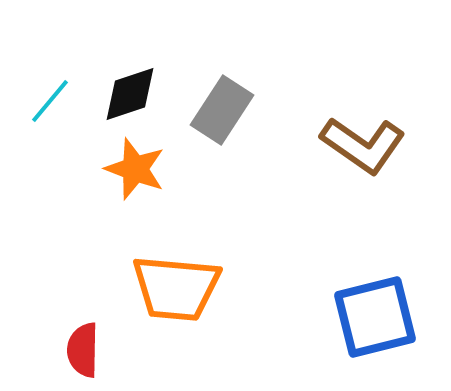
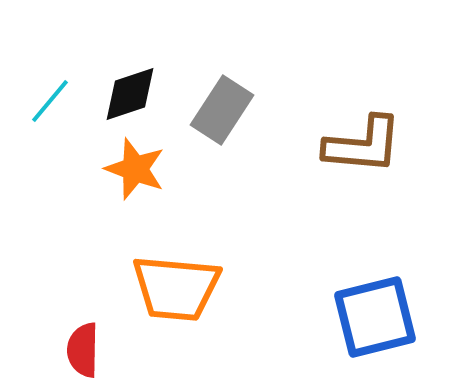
brown L-shape: rotated 30 degrees counterclockwise
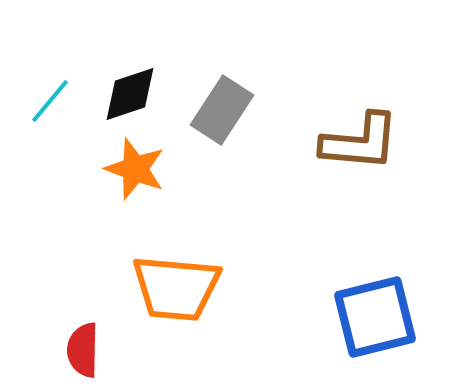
brown L-shape: moved 3 px left, 3 px up
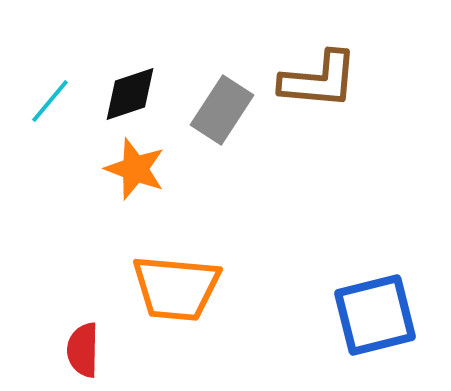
brown L-shape: moved 41 px left, 62 px up
blue square: moved 2 px up
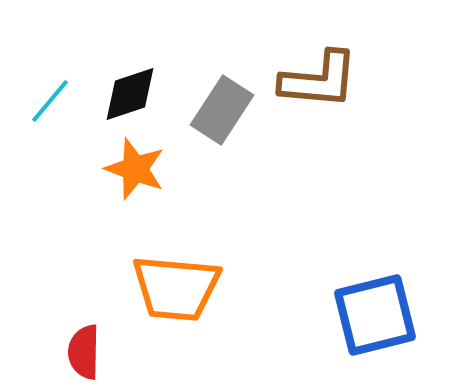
red semicircle: moved 1 px right, 2 px down
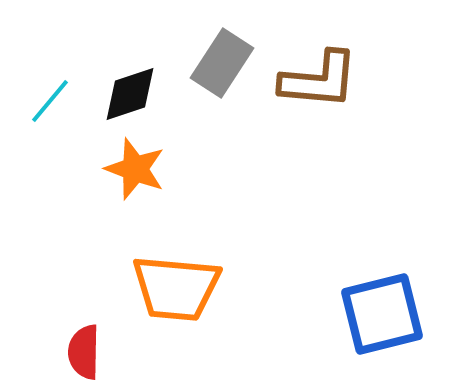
gray rectangle: moved 47 px up
blue square: moved 7 px right, 1 px up
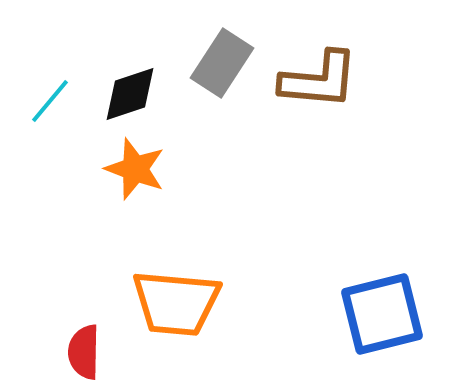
orange trapezoid: moved 15 px down
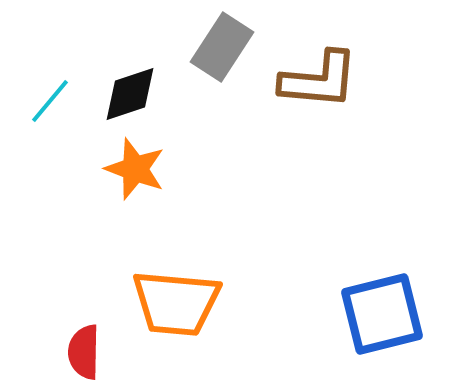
gray rectangle: moved 16 px up
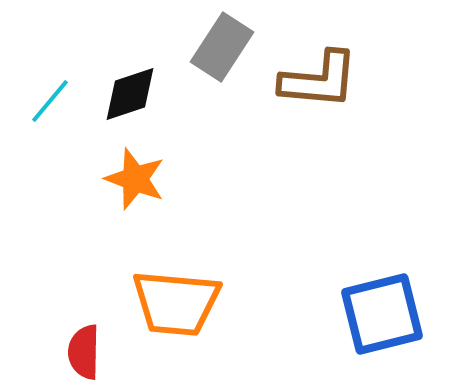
orange star: moved 10 px down
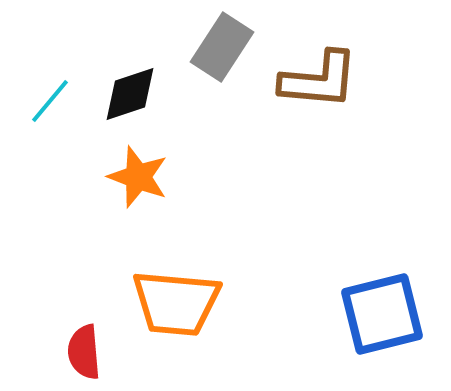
orange star: moved 3 px right, 2 px up
red semicircle: rotated 6 degrees counterclockwise
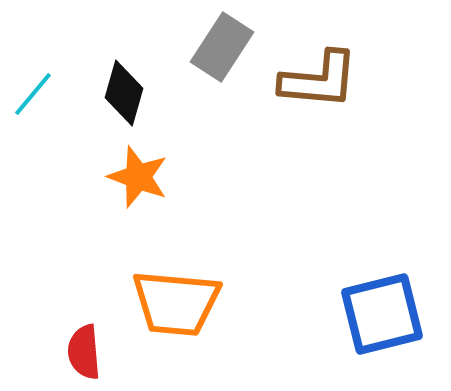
black diamond: moved 6 px left, 1 px up; rotated 56 degrees counterclockwise
cyan line: moved 17 px left, 7 px up
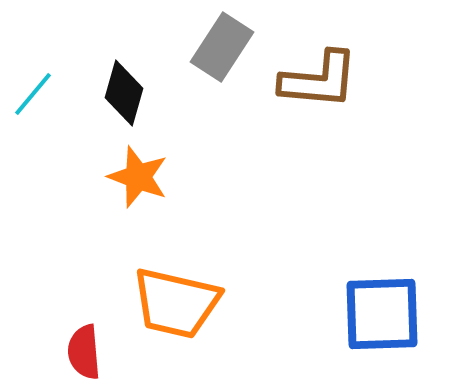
orange trapezoid: rotated 8 degrees clockwise
blue square: rotated 12 degrees clockwise
